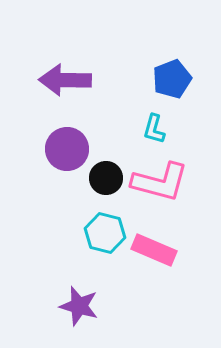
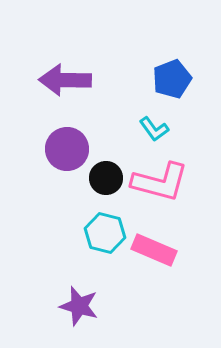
cyan L-shape: rotated 52 degrees counterclockwise
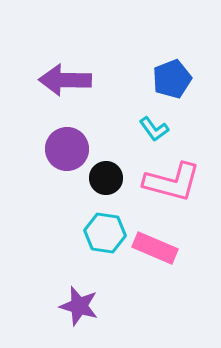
pink L-shape: moved 12 px right
cyan hexagon: rotated 6 degrees counterclockwise
pink rectangle: moved 1 px right, 2 px up
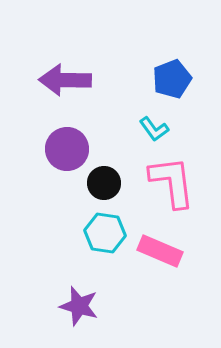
black circle: moved 2 px left, 5 px down
pink L-shape: rotated 112 degrees counterclockwise
pink rectangle: moved 5 px right, 3 px down
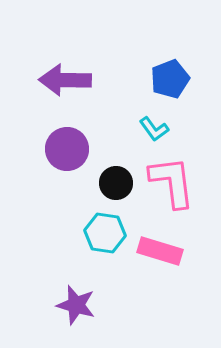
blue pentagon: moved 2 px left
black circle: moved 12 px right
pink rectangle: rotated 6 degrees counterclockwise
purple star: moved 3 px left, 1 px up
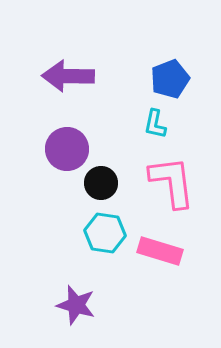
purple arrow: moved 3 px right, 4 px up
cyan L-shape: moved 1 px right, 5 px up; rotated 48 degrees clockwise
black circle: moved 15 px left
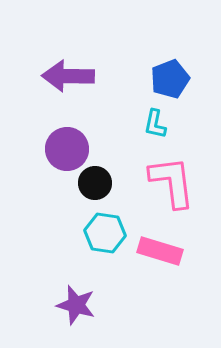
black circle: moved 6 px left
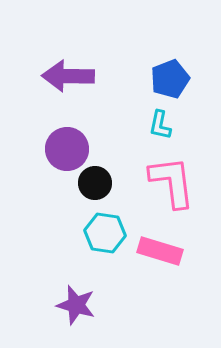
cyan L-shape: moved 5 px right, 1 px down
